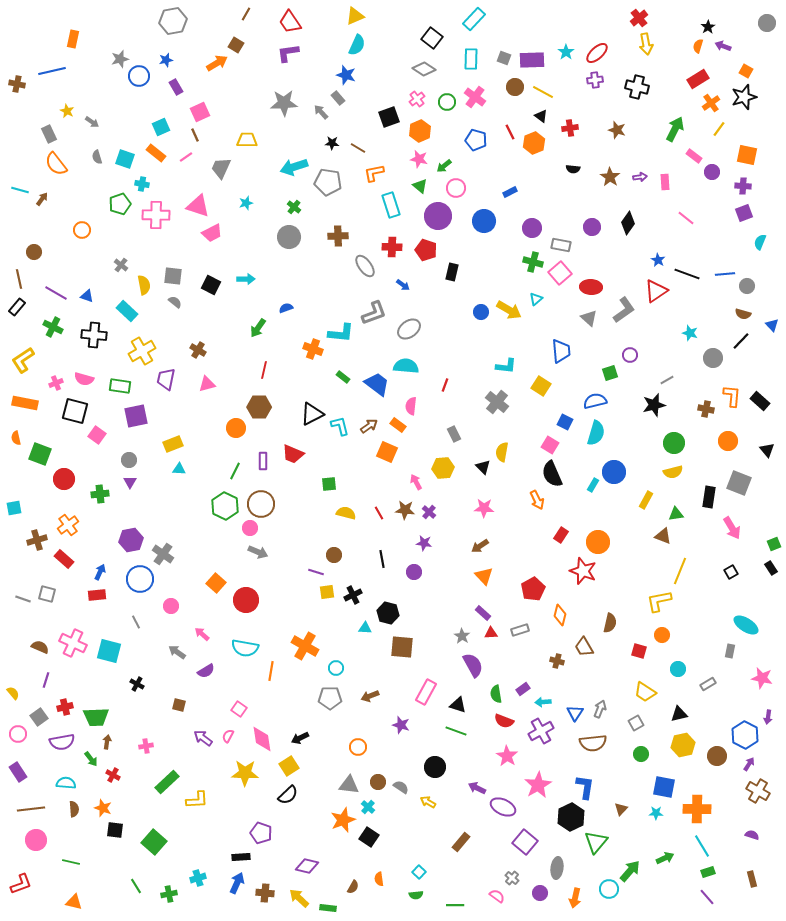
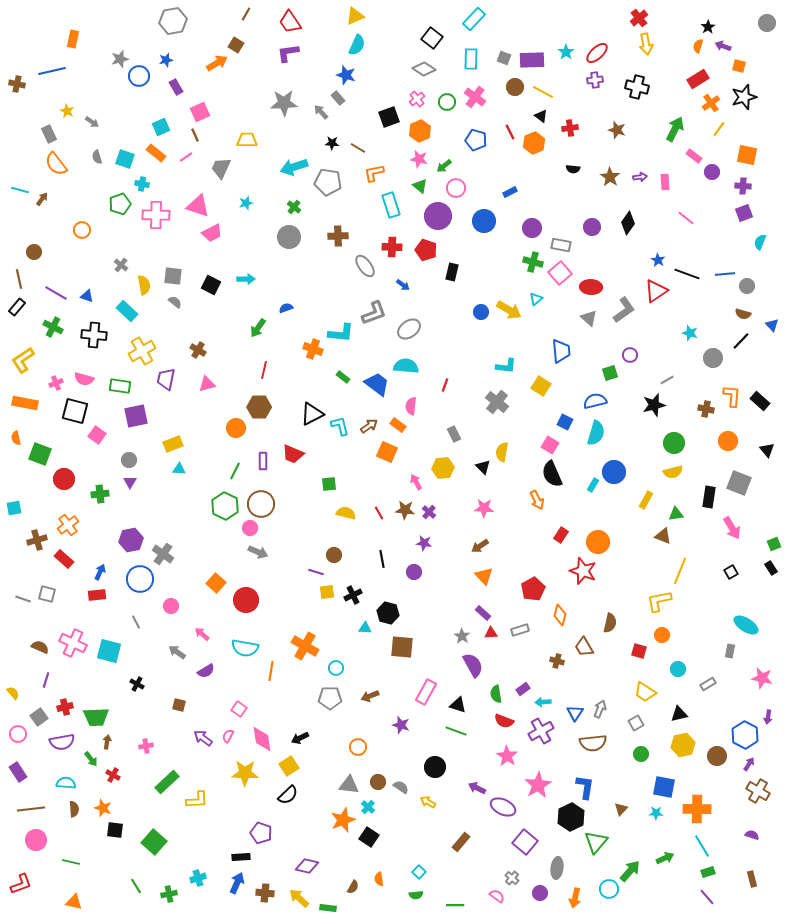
orange square at (746, 71): moved 7 px left, 5 px up; rotated 16 degrees counterclockwise
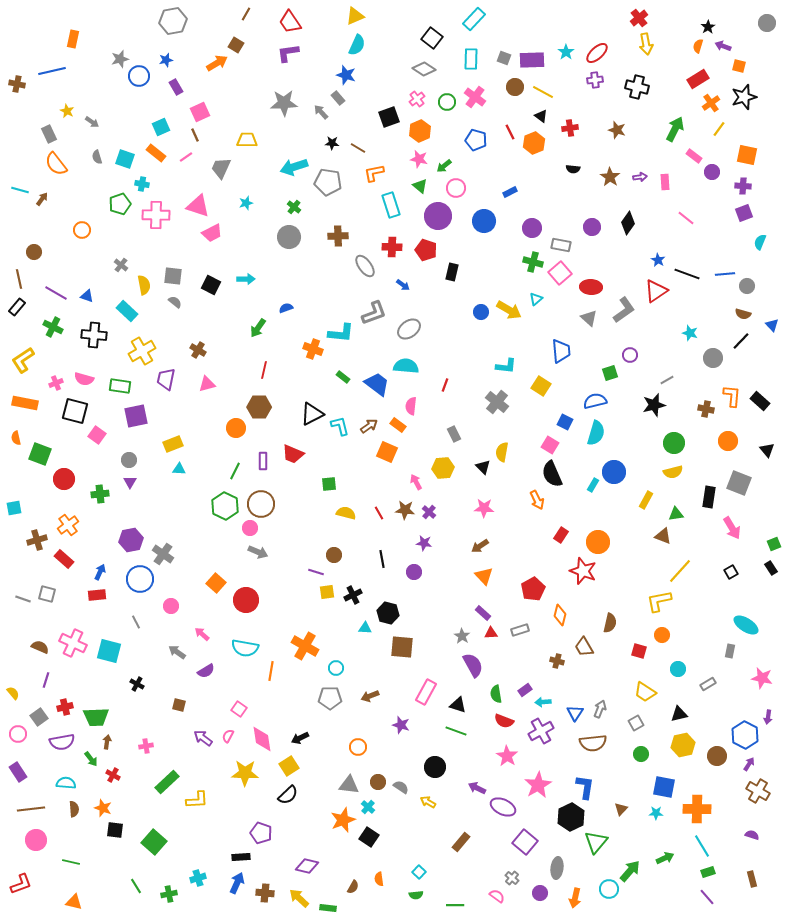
yellow line at (680, 571): rotated 20 degrees clockwise
purple rectangle at (523, 689): moved 2 px right, 1 px down
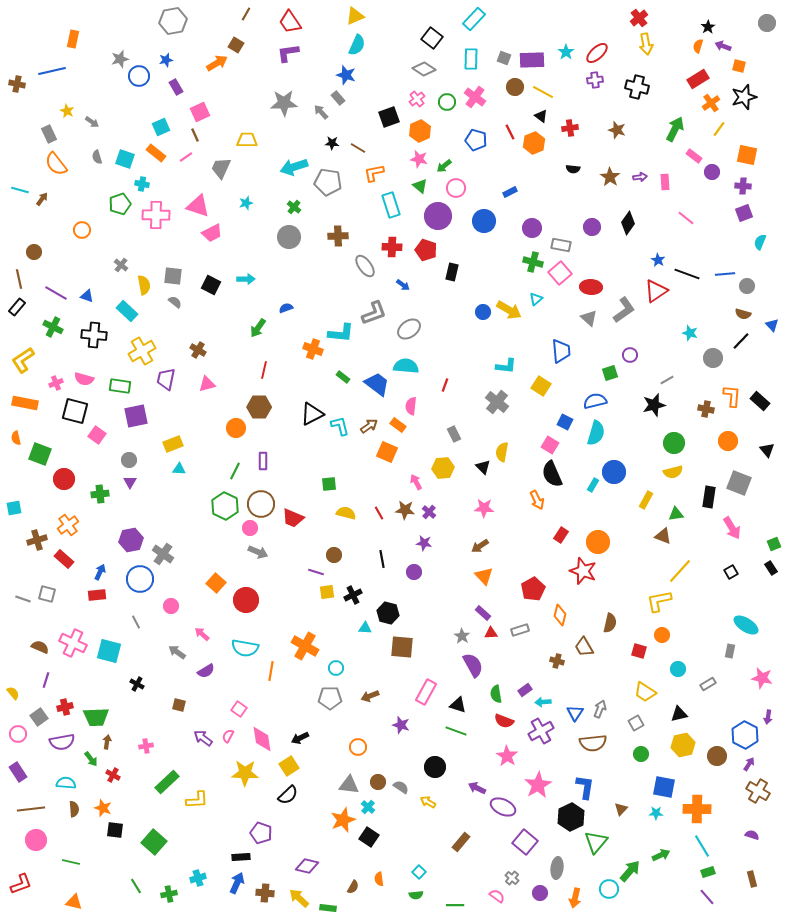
blue circle at (481, 312): moved 2 px right
red trapezoid at (293, 454): moved 64 px down
green arrow at (665, 858): moved 4 px left, 3 px up
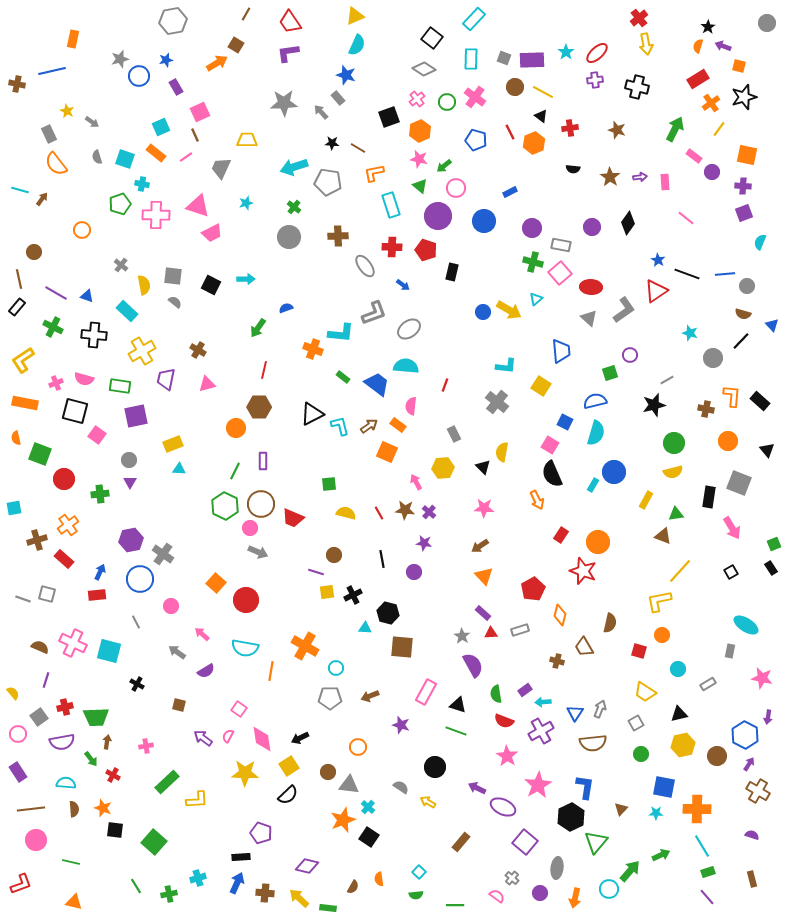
brown circle at (378, 782): moved 50 px left, 10 px up
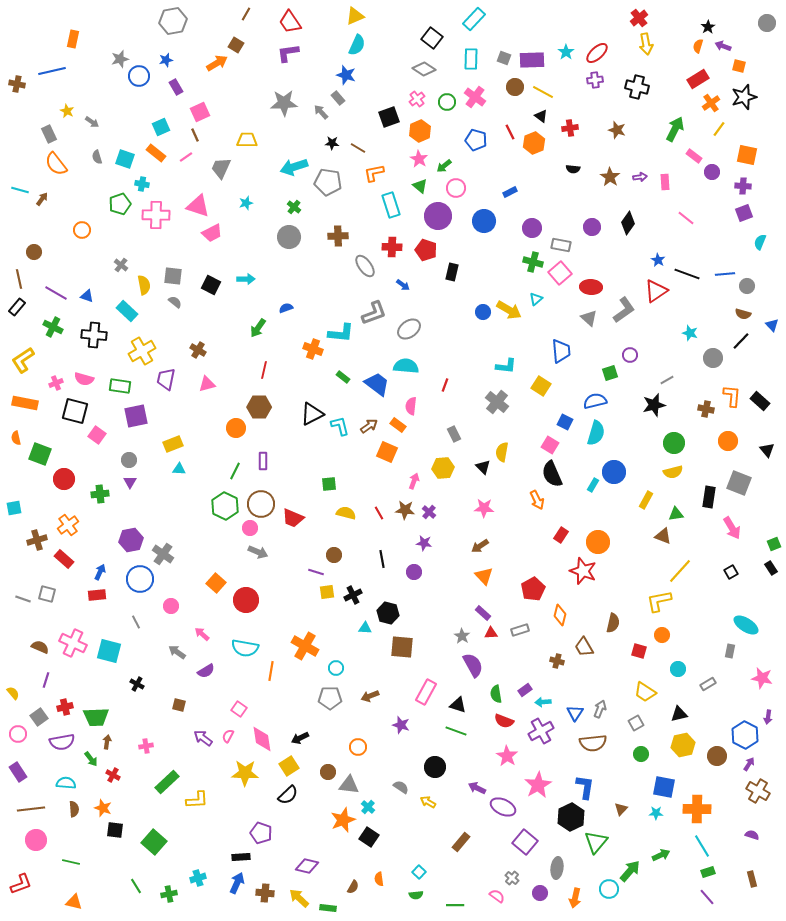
pink star at (419, 159): rotated 18 degrees clockwise
pink arrow at (416, 482): moved 2 px left, 1 px up; rotated 49 degrees clockwise
brown semicircle at (610, 623): moved 3 px right
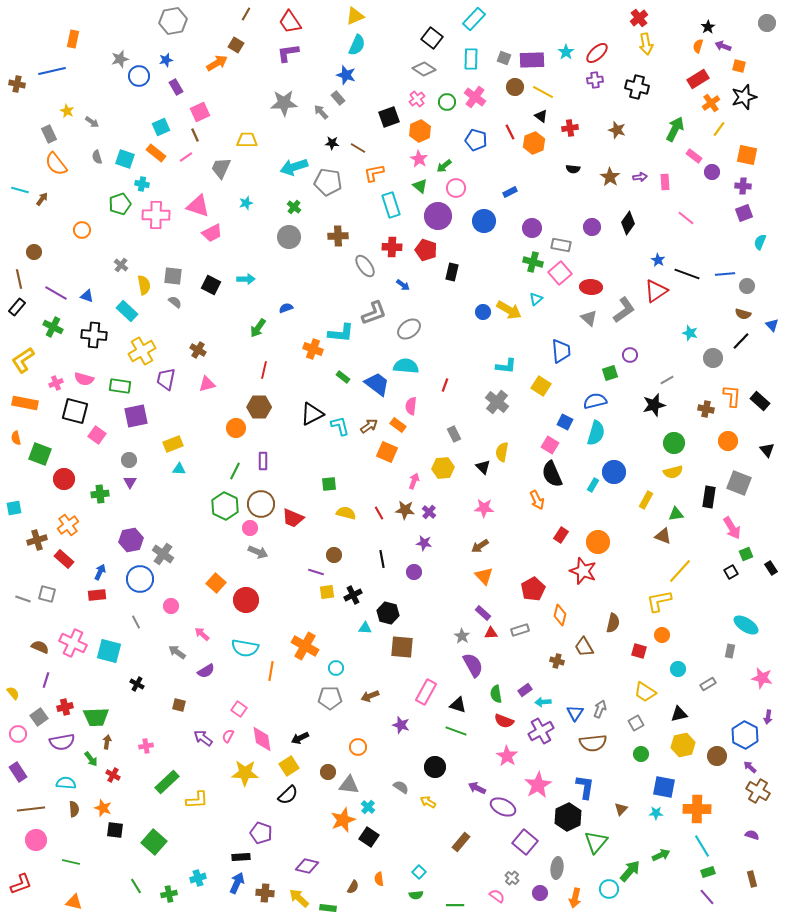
green square at (774, 544): moved 28 px left, 10 px down
purple arrow at (749, 764): moved 1 px right, 3 px down; rotated 80 degrees counterclockwise
black hexagon at (571, 817): moved 3 px left
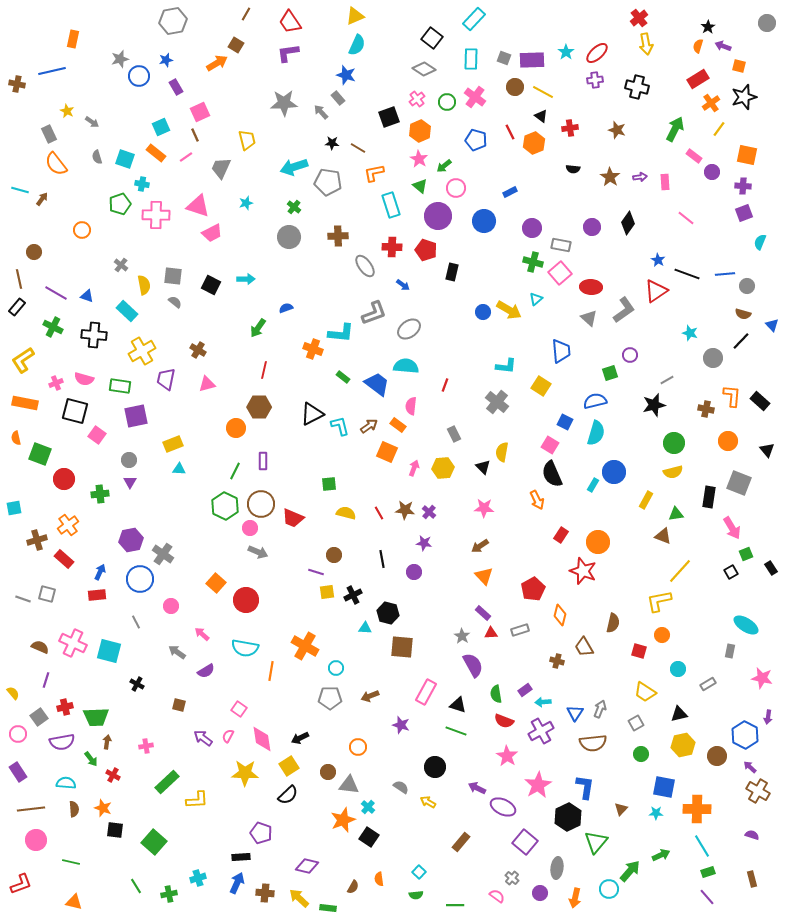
yellow trapezoid at (247, 140): rotated 75 degrees clockwise
pink arrow at (414, 481): moved 13 px up
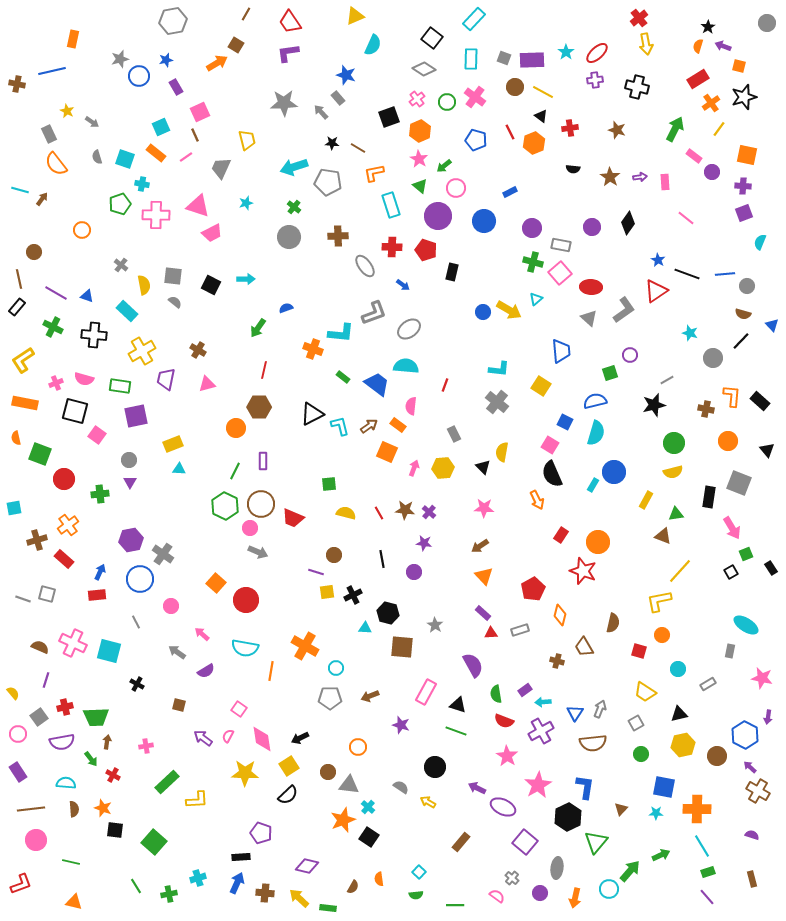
cyan semicircle at (357, 45): moved 16 px right
cyan L-shape at (506, 366): moved 7 px left, 3 px down
gray star at (462, 636): moved 27 px left, 11 px up
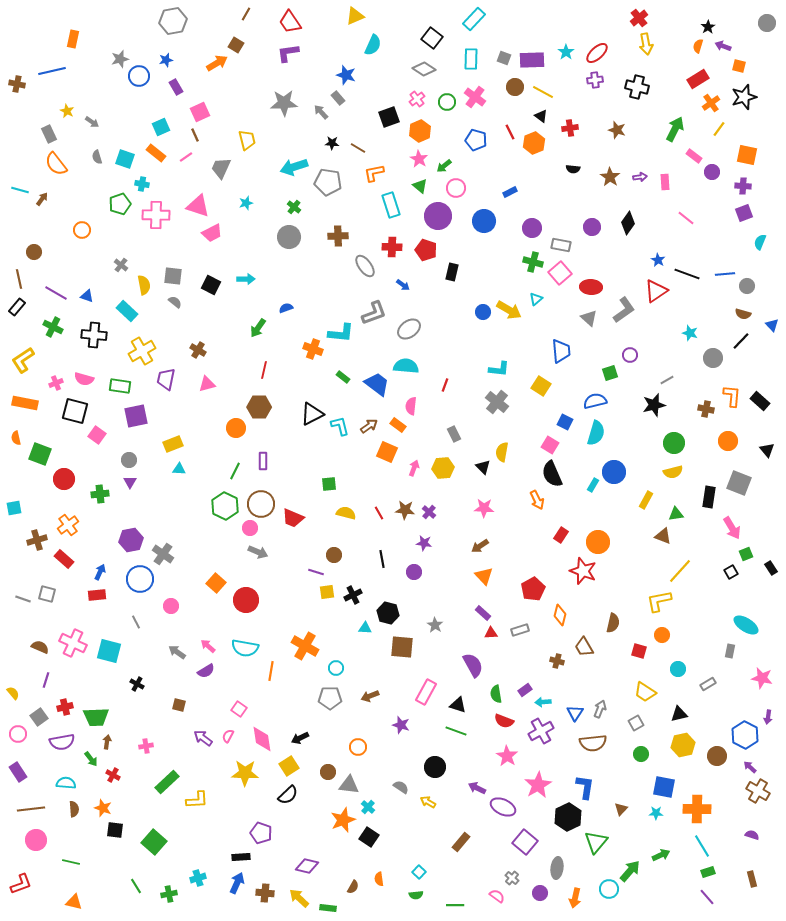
pink arrow at (202, 634): moved 6 px right, 12 px down
